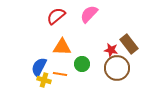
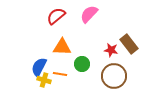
brown circle: moved 3 px left, 8 px down
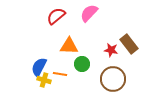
pink semicircle: moved 1 px up
orange triangle: moved 7 px right, 1 px up
brown circle: moved 1 px left, 3 px down
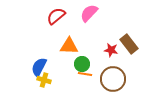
orange line: moved 25 px right
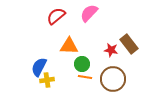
orange line: moved 3 px down
yellow cross: moved 3 px right; rotated 24 degrees counterclockwise
